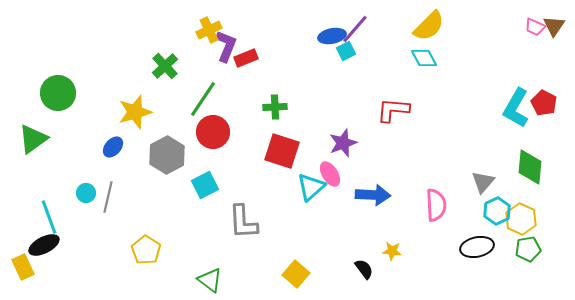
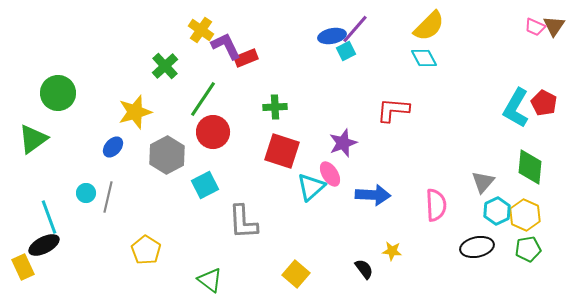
yellow cross at (209, 30): moved 8 px left; rotated 30 degrees counterclockwise
purple L-shape at (226, 46): rotated 48 degrees counterclockwise
yellow hexagon at (521, 219): moved 4 px right, 4 px up
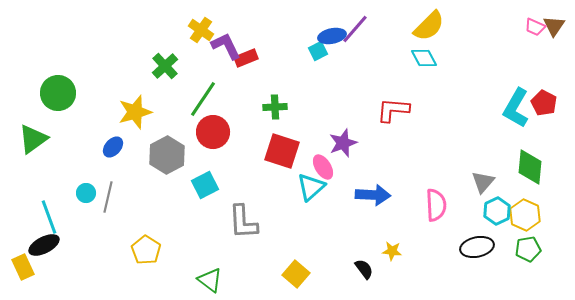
cyan square at (346, 51): moved 28 px left
pink ellipse at (330, 174): moved 7 px left, 7 px up
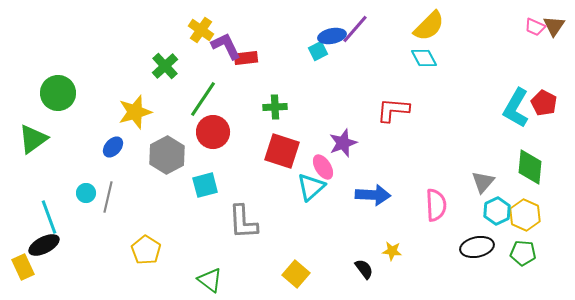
red rectangle at (246, 58): rotated 15 degrees clockwise
cyan square at (205, 185): rotated 12 degrees clockwise
green pentagon at (528, 249): moved 5 px left, 4 px down; rotated 15 degrees clockwise
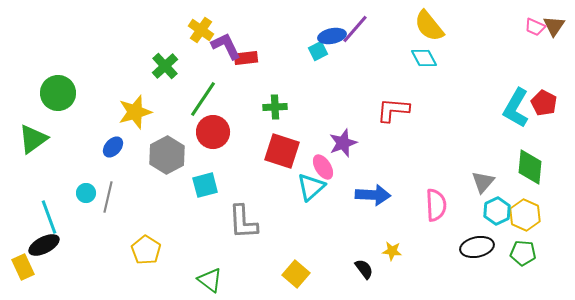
yellow semicircle at (429, 26): rotated 96 degrees clockwise
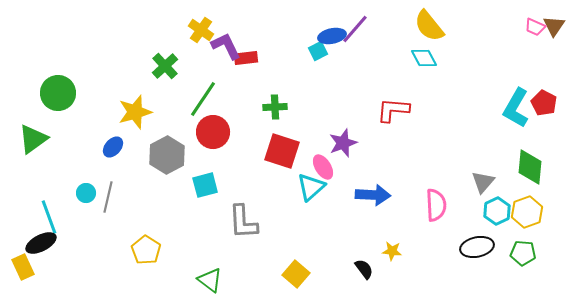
yellow hexagon at (525, 215): moved 2 px right, 3 px up; rotated 16 degrees clockwise
black ellipse at (44, 245): moved 3 px left, 2 px up
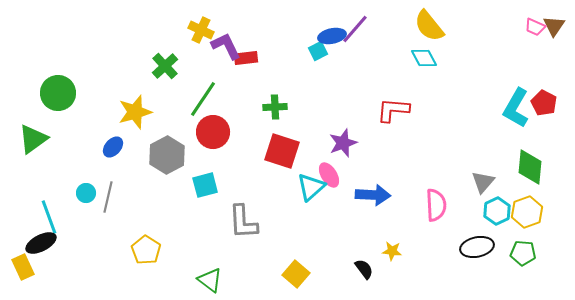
yellow cross at (201, 30): rotated 10 degrees counterclockwise
pink ellipse at (323, 167): moved 6 px right, 8 px down
